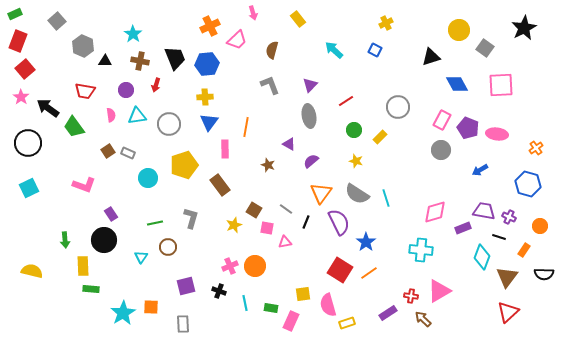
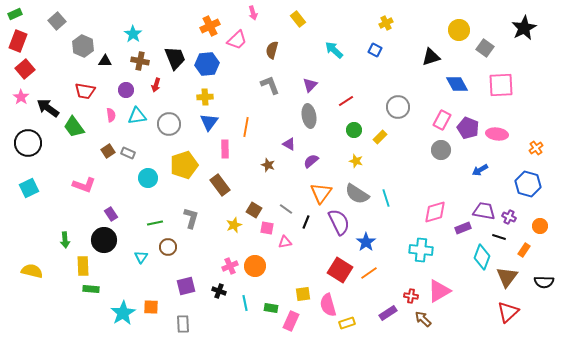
black semicircle at (544, 274): moved 8 px down
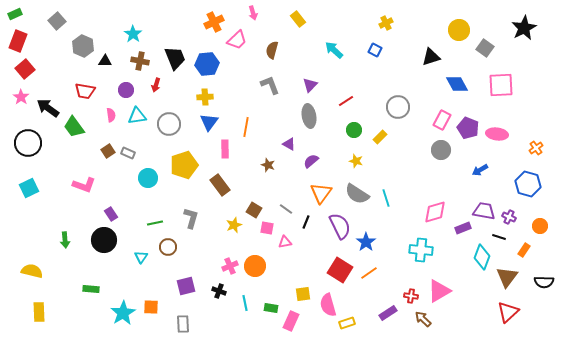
orange cross at (210, 26): moved 4 px right, 4 px up
purple semicircle at (339, 222): moved 1 px right, 4 px down
yellow rectangle at (83, 266): moved 44 px left, 46 px down
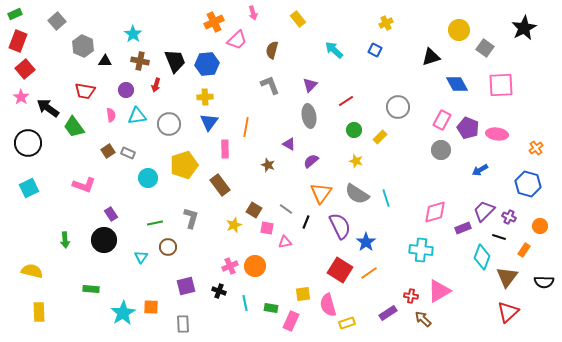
black trapezoid at (175, 58): moved 3 px down
purple trapezoid at (484, 211): rotated 55 degrees counterclockwise
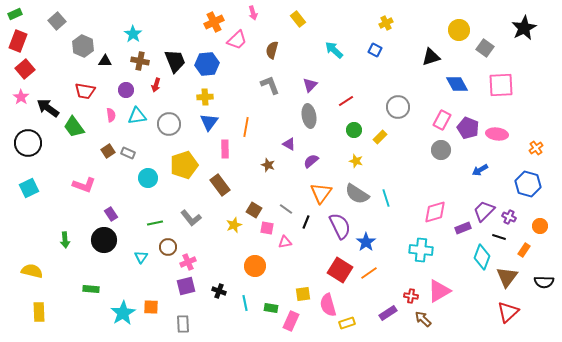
gray L-shape at (191, 218): rotated 125 degrees clockwise
pink cross at (230, 266): moved 42 px left, 4 px up
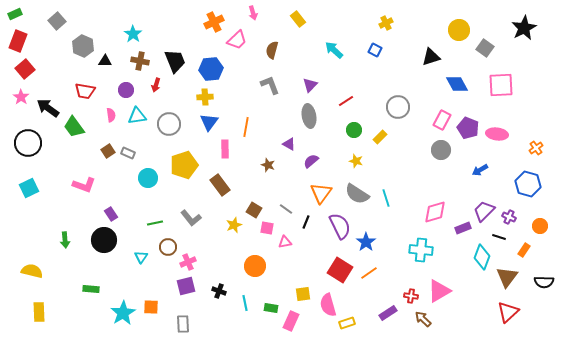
blue hexagon at (207, 64): moved 4 px right, 5 px down
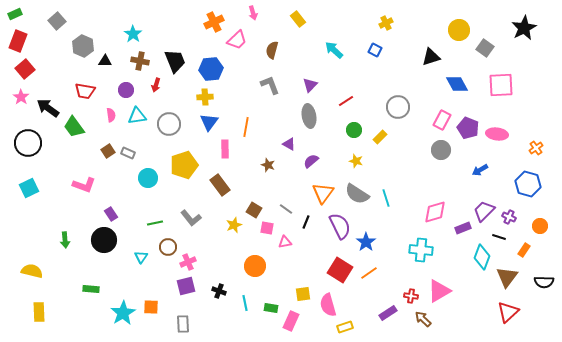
orange triangle at (321, 193): moved 2 px right
yellow rectangle at (347, 323): moved 2 px left, 4 px down
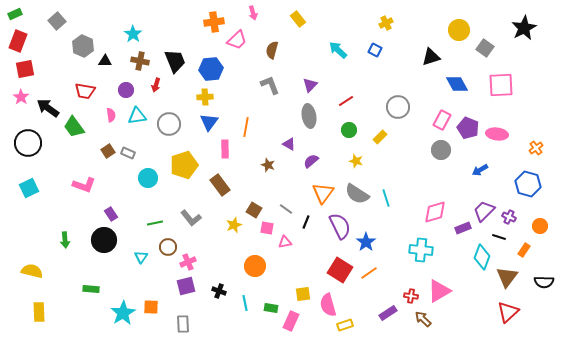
orange cross at (214, 22): rotated 18 degrees clockwise
cyan arrow at (334, 50): moved 4 px right
red square at (25, 69): rotated 30 degrees clockwise
green circle at (354, 130): moved 5 px left
yellow rectangle at (345, 327): moved 2 px up
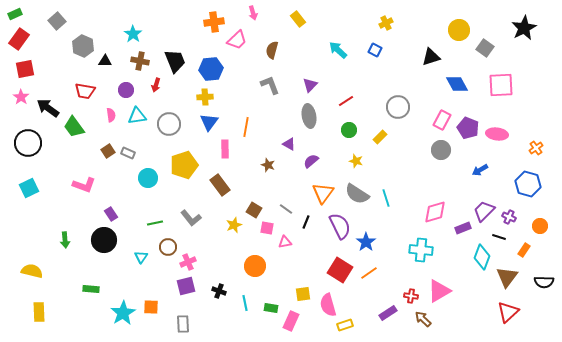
red rectangle at (18, 41): moved 1 px right, 2 px up; rotated 15 degrees clockwise
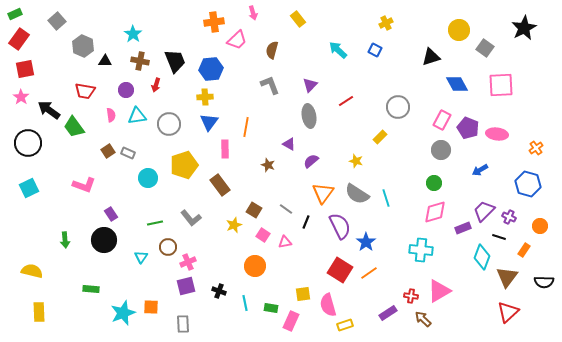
black arrow at (48, 108): moved 1 px right, 2 px down
green circle at (349, 130): moved 85 px right, 53 px down
pink square at (267, 228): moved 4 px left, 7 px down; rotated 24 degrees clockwise
cyan star at (123, 313): rotated 10 degrees clockwise
